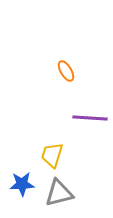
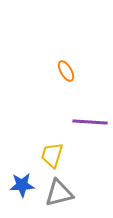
purple line: moved 4 px down
blue star: moved 1 px down
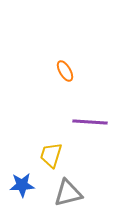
orange ellipse: moved 1 px left
yellow trapezoid: moved 1 px left
gray triangle: moved 9 px right
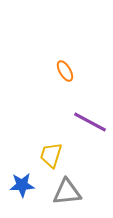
purple line: rotated 24 degrees clockwise
gray triangle: moved 1 px left, 1 px up; rotated 8 degrees clockwise
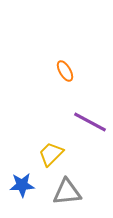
yellow trapezoid: moved 1 px up; rotated 28 degrees clockwise
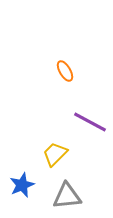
yellow trapezoid: moved 4 px right
blue star: rotated 20 degrees counterclockwise
gray triangle: moved 4 px down
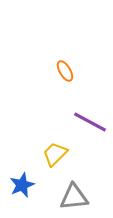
gray triangle: moved 7 px right, 1 px down
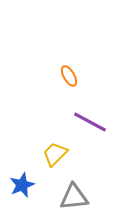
orange ellipse: moved 4 px right, 5 px down
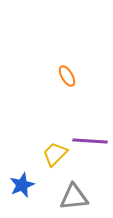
orange ellipse: moved 2 px left
purple line: moved 19 px down; rotated 24 degrees counterclockwise
